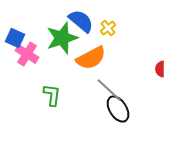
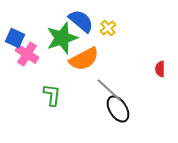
orange semicircle: moved 7 px left, 1 px down
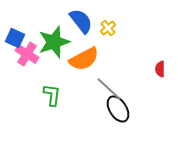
blue semicircle: rotated 12 degrees clockwise
green star: moved 8 px left, 4 px down
gray line: moved 1 px up
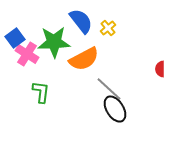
blue square: rotated 30 degrees clockwise
green star: rotated 16 degrees clockwise
green L-shape: moved 11 px left, 3 px up
black ellipse: moved 3 px left
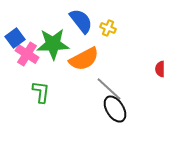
yellow cross: rotated 28 degrees counterclockwise
green star: moved 1 px left, 2 px down
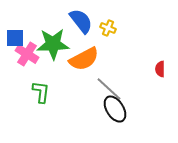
blue square: rotated 36 degrees clockwise
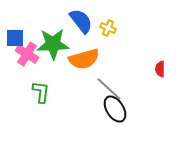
orange semicircle: rotated 12 degrees clockwise
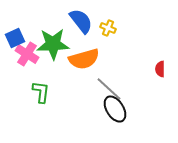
blue square: rotated 24 degrees counterclockwise
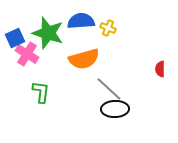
blue semicircle: rotated 56 degrees counterclockwise
green star: moved 5 px left, 11 px up; rotated 20 degrees clockwise
black ellipse: rotated 60 degrees counterclockwise
